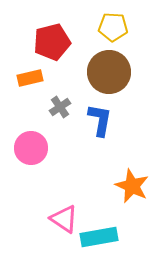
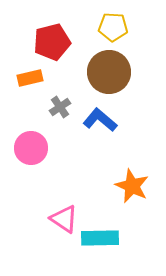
blue L-shape: rotated 60 degrees counterclockwise
cyan rectangle: moved 1 px right, 1 px down; rotated 9 degrees clockwise
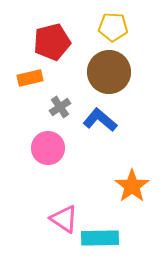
pink circle: moved 17 px right
orange star: rotated 12 degrees clockwise
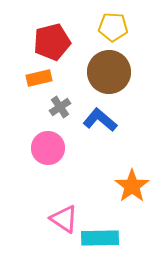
orange rectangle: moved 9 px right
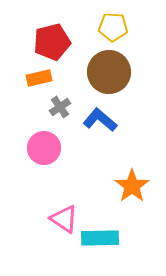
pink circle: moved 4 px left
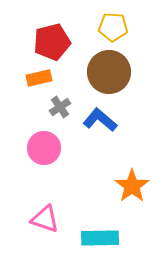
pink triangle: moved 19 px left; rotated 16 degrees counterclockwise
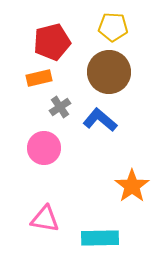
pink triangle: rotated 8 degrees counterclockwise
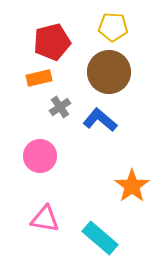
pink circle: moved 4 px left, 8 px down
cyan rectangle: rotated 42 degrees clockwise
